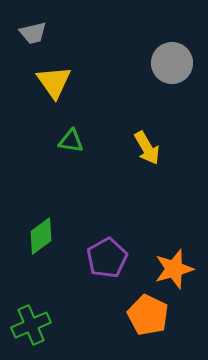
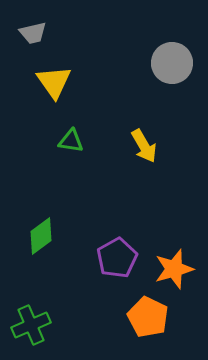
yellow arrow: moved 3 px left, 2 px up
purple pentagon: moved 10 px right
orange pentagon: moved 2 px down
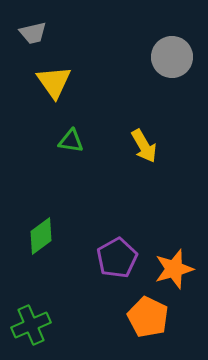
gray circle: moved 6 px up
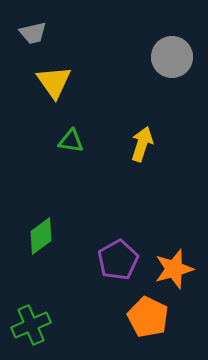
yellow arrow: moved 2 px left, 2 px up; rotated 132 degrees counterclockwise
purple pentagon: moved 1 px right, 2 px down
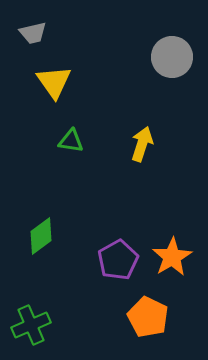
orange star: moved 2 px left, 12 px up; rotated 15 degrees counterclockwise
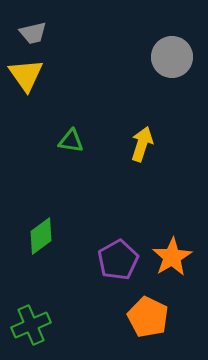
yellow triangle: moved 28 px left, 7 px up
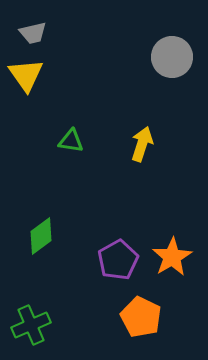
orange pentagon: moved 7 px left
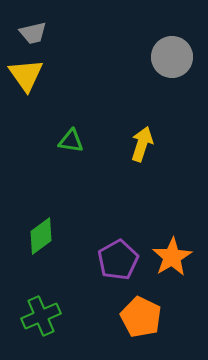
green cross: moved 10 px right, 9 px up
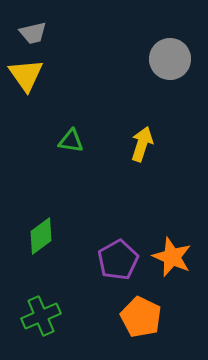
gray circle: moved 2 px left, 2 px down
orange star: rotated 18 degrees counterclockwise
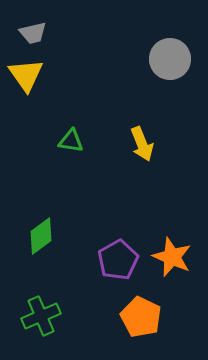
yellow arrow: rotated 140 degrees clockwise
